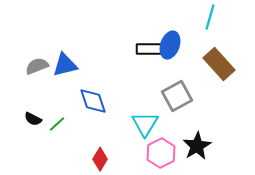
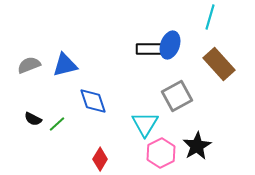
gray semicircle: moved 8 px left, 1 px up
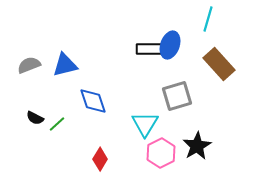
cyan line: moved 2 px left, 2 px down
gray square: rotated 12 degrees clockwise
black semicircle: moved 2 px right, 1 px up
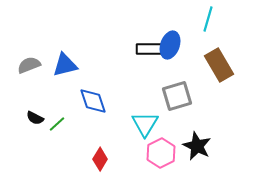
brown rectangle: moved 1 px down; rotated 12 degrees clockwise
black star: rotated 16 degrees counterclockwise
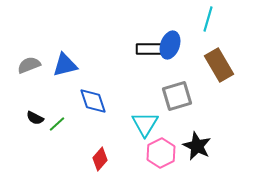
red diamond: rotated 10 degrees clockwise
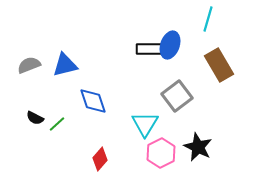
gray square: rotated 20 degrees counterclockwise
black star: moved 1 px right, 1 px down
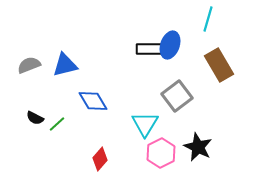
blue diamond: rotated 12 degrees counterclockwise
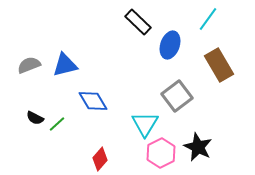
cyan line: rotated 20 degrees clockwise
black rectangle: moved 12 px left, 27 px up; rotated 44 degrees clockwise
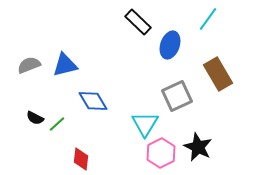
brown rectangle: moved 1 px left, 9 px down
gray square: rotated 12 degrees clockwise
red diamond: moved 19 px left; rotated 35 degrees counterclockwise
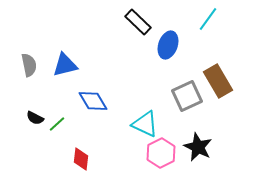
blue ellipse: moved 2 px left
gray semicircle: rotated 100 degrees clockwise
brown rectangle: moved 7 px down
gray square: moved 10 px right
cyan triangle: rotated 36 degrees counterclockwise
